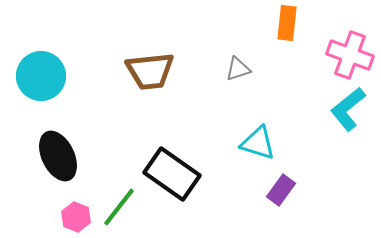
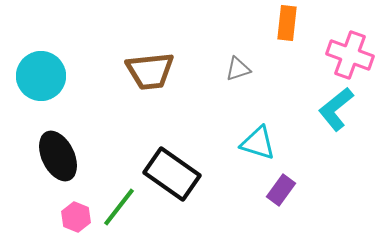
cyan L-shape: moved 12 px left
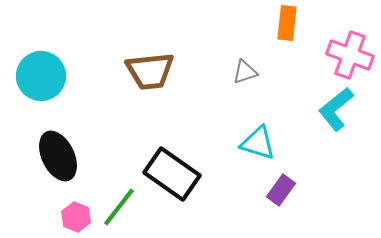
gray triangle: moved 7 px right, 3 px down
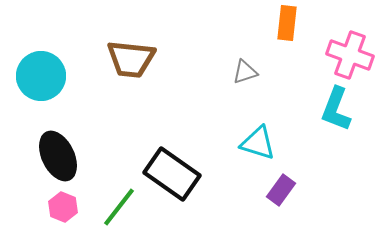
brown trapezoid: moved 19 px left, 12 px up; rotated 12 degrees clockwise
cyan L-shape: rotated 30 degrees counterclockwise
pink hexagon: moved 13 px left, 10 px up
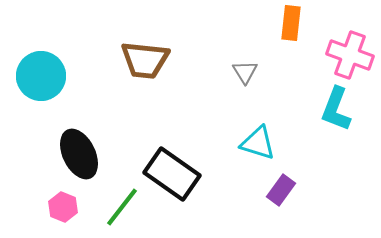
orange rectangle: moved 4 px right
brown trapezoid: moved 14 px right, 1 px down
gray triangle: rotated 44 degrees counterclockwise
black ellipse: moved 21 px right, 2 px up
green line: moved 3 px right
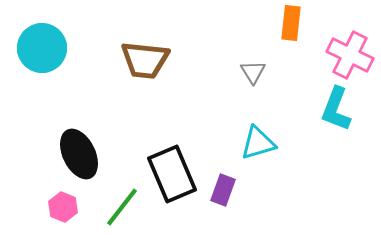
pink cross: rotated 6 degrees clockwise
gray triangle: moved 8 px right
cyan circle: moved 1 px right, 28 px up
cyan triangle: rotated 33 degrees counterclockwise
black rectangle: rotated 32 degrees clockwise
purple rectangle: moved 58 px left; rotated 16 degrees counterclockwise
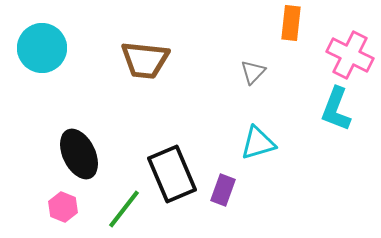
gray triangle: rotated 16 degrees clockwise
green line: moved 2 px right, 2 px down
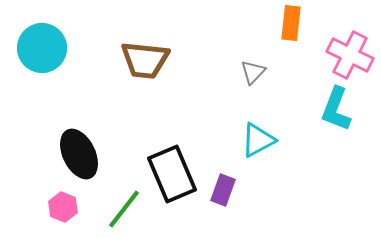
cyan triangle: moved 3 px up; rotated 12 degrees counterclockwise
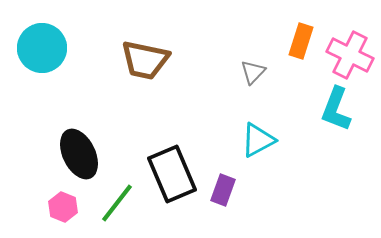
orange rectangle: moved 10 px right, 18 px down; rotated 12 degrees clockwise
brown trapezoid: rotated 6 degrees clockwise
green line: moved 7 px left, 6 px up
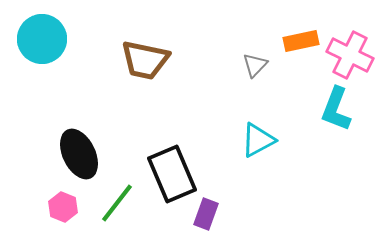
orange rectangle: rotated 60 degrees clockwise
cyan circle: moved 9 px up
gray triangle: moved 2 px right, 7 px up
purple rectangle: moved 17 px left, 24 px down
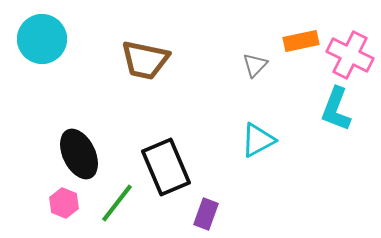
black rectangle: moved 6 px left, 7 px up
pink hexagon: moved 1 px right, 4 px up
